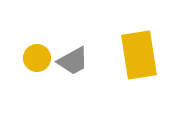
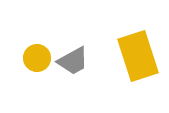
yellow rectangle: moved 1 px left, 1 px down; rotated 9 degrees counterclockwise
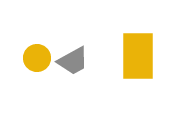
yellow rectangle: rotated 18 degrees clockwise
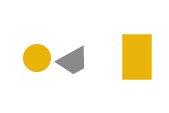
yellow rectangle: moved 1 px left, 1 px down
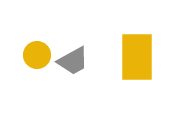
yellow circle: moved 3 px up
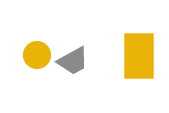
yellow rectangle: moved 2 px right, 1 px up
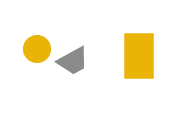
yellow circle: moved 6 px up
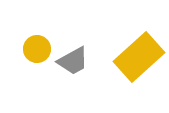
yellow rectangle: moved 1 px down; rotated 48 degrees clockwise
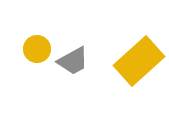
yellow rectangle: moved 4 px down
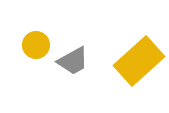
yellow circle: moved 1 px left, 4 px up
